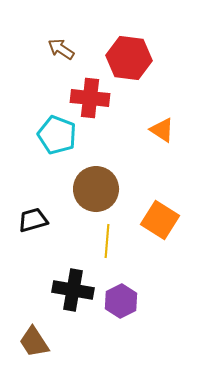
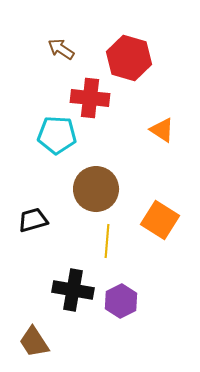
red hexagon: rotated 9 degrees clockwise
cyan pentagon: rotated 18 degrees counterclockwise
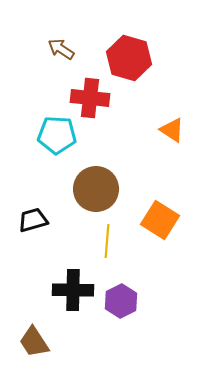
orange triangle: moved 10 px right
black cross: rotated 9 degrees counterclockwise
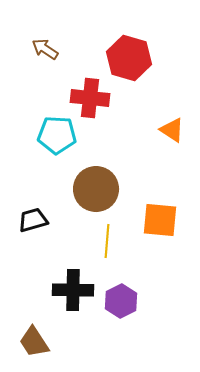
brown arrow: moved 16 px left
orange square: rotated 27 degrees counterclockwise
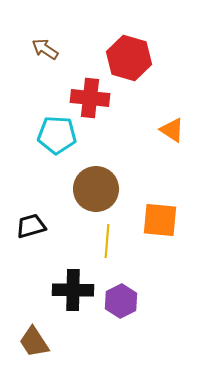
black trapezoid: moved 2 px left, 6 px down
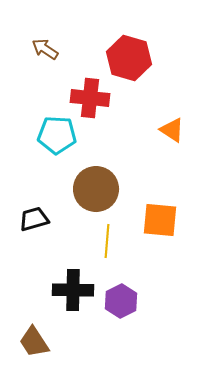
black trapezoid: moved 3 px right, 7 px up
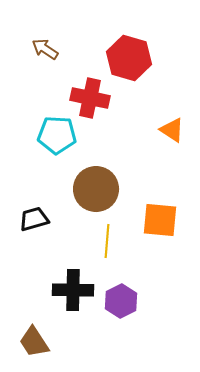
red cross: rotated 6 degrees clockwise
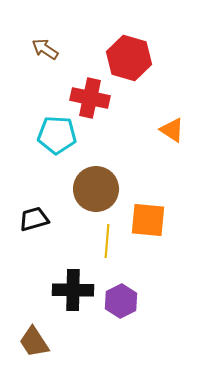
orange square: moved 12 px left
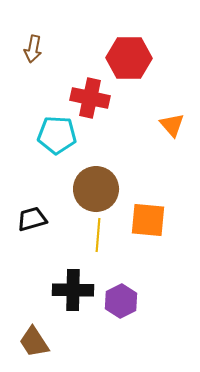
brown arrow: moved 12 px left; rotated 112 degrees counterclockwise
red hexagon: rotated 15 degrees counterclockwise
orange triangle: moved 5 px up; rotated 16 degrees clockwise
black trapezoid: moved 2 px left
yellow line: moved 9 px left, 6 px up
